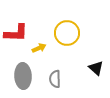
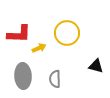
red L-shape: moved 3 px right, 1 px down
black triangle: moved 2 px up; rotated 28 degrees counterclockwise
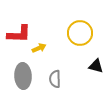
yellow circle: moved 13 px right
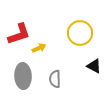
red L-shape: rotated 20 degrees counterclockwise
black triangle: moved 2 px left; rotated 14 degrees clockwise
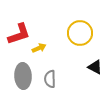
black triangle: moved 1 px right, 1 px down
gray semicircle: moved 5 px left
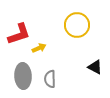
yellow circle: moved 3 px left, 8 px up
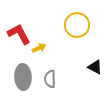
red L-shape: rotated 100 degrees counterclockwise
gray ellipse: moved 1 px down
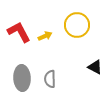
red L-shape: moved 2 px up
yellow arrow: moved 6 px right, 12 px up
gray ellipse: moved 1 px left, 1 px down
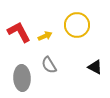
gray semicircle: moved 1 px left, 14 px up; rotated 30 degrees counterclockwise
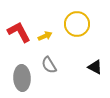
yellow circle: moved 1 px up
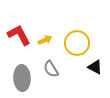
yellow circle: moved 19 px down
red L-shape: moved 3 px down
yellow arrow: moved 4 px down
gray semicircle: moved 2 px right, 4 px down
